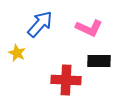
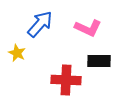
pink L-shape: moved 1 px left
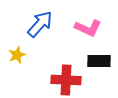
yellow star: moved 2 px down; rotated 24 degrees clockwise
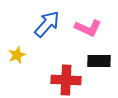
blue arrow: moved 7 px right
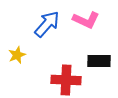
pink L-shape: moved 2 px left, 8 px up
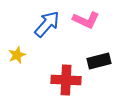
black rectangle: rotated 15 degrees counterclockwise
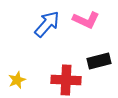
yellow star: moved 25 px down
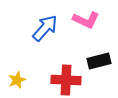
blue arrow: moved 2 px left, 4 px down
